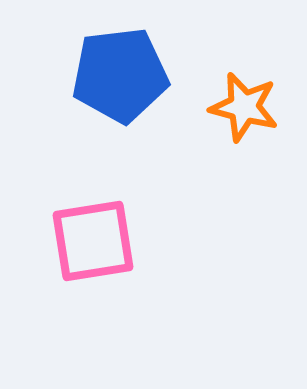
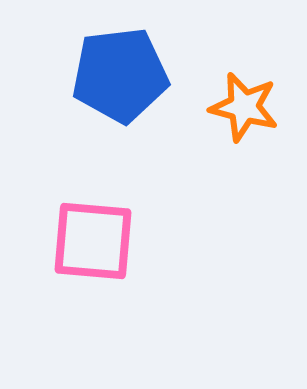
pink square: rotated 14 degrees clockwise
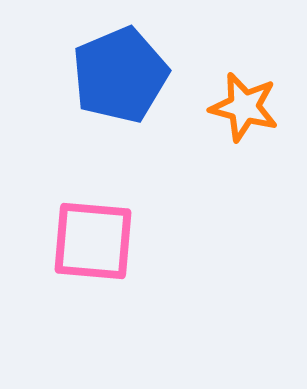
blue pentagon: rotated 16 degrees counterclockwise
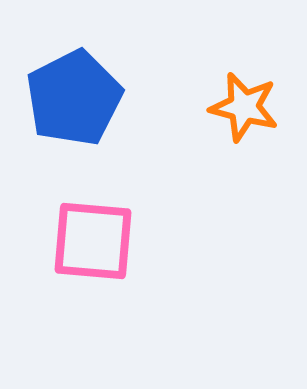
blue pentagon: moved 46 px left, 23 px down; rotated 4 degrees counterclockwise
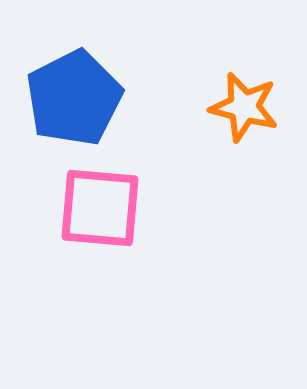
pink square: moved 7 px right, 33 px up
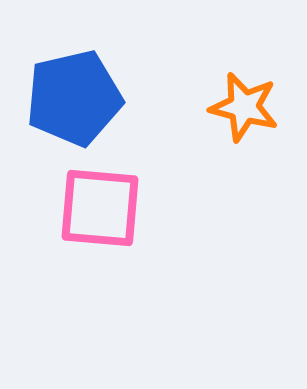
blue pentagon: rotated 14 degrees clockwise
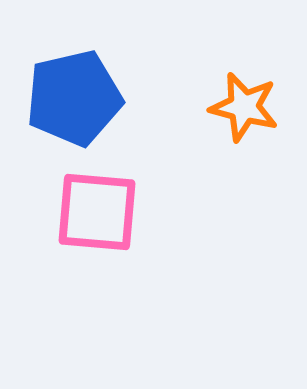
pink square: moved 3 px left, 4 px down
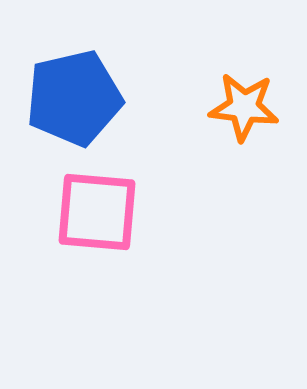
orange star: rotated 8 degrees counterclockwise
